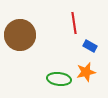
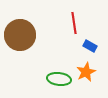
orange star: rotated 12 degrees counterclockwise
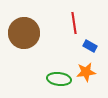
brown circle: moved 4 px right, 2 px up
orange star: rotated 18 degrees clockwise
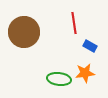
brown circle: moved 1 px up
orange star: moved 1 px left, 1 px down
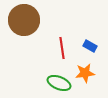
red line: moved 12 px left, 25 px down
brown circle: moved 12 px up
green ellipse: moved 4 px down; rotated 15 degrees clockwise
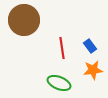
blue rectangle: rotated 24 degrees clockwise
orange star: moved 8 px right, 3 px up
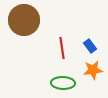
green ellipse: moved 4 px right; rotated 20 degrees counterclockwise
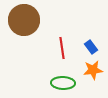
blue rectangle: moved 1 px right, 1 px down
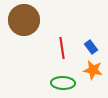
orange star: rotated 18 degrees clockwise
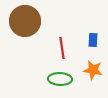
brown circle: moved 1 px right, 1 px down
blue rectangle: moved 2 px right, 7 px up; rotated 40 degrees clockwise
green ellipse: moved 3 px left, 4 px up
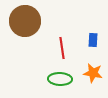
orange star: moved 3 px down
